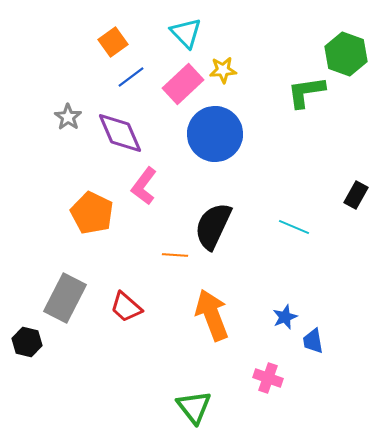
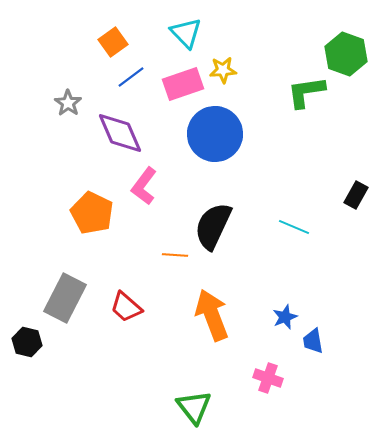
pink rectangle: rotated 24 degrees clockwise
gray star: moved 14 px up
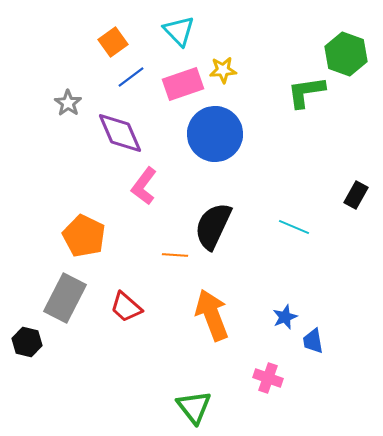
cyan triangle: moved 7 px left, 2 px up
orange pentagon: moved 8 px left, 23 px down
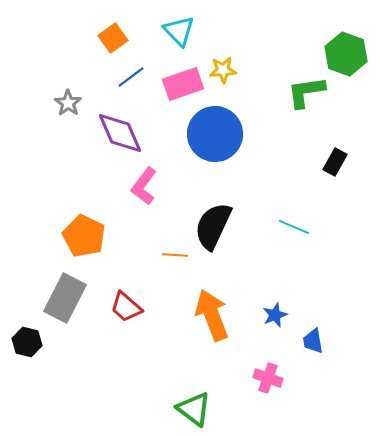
orange square: moved 4 px up
black rectangle: moved 21 px left, 33 px up
blue star: moved 10 px left, 2 px up
green triangle: moved 2 px down; rotated 15 degrees counterclockwise
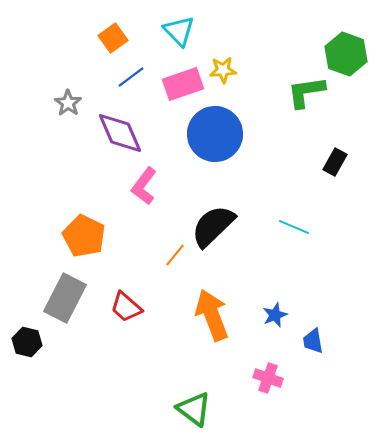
black semicircle: rotated 21 degrees clockwise
orange line: rotated 55 degrees counterclockwise
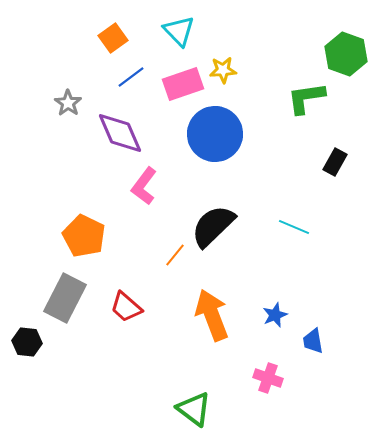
green L-shape: moved 6 px down
black hexagon: rotated 8 degrees counterclockwise
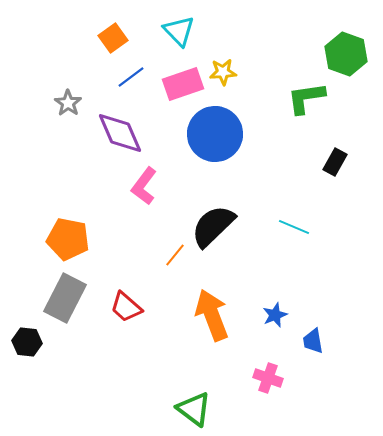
yellow star: moved 2 px down
orange pentagon: moved 16 px left, 3 px down; rotated 15 degrees counterclockwise
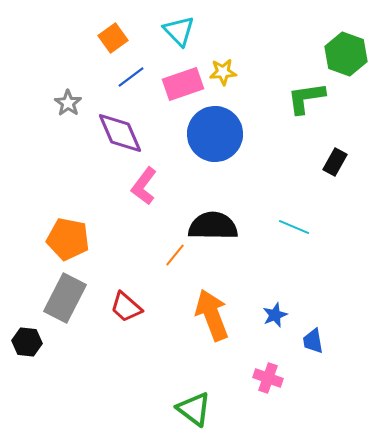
black semicircle: rotated 45 degrees clockwise
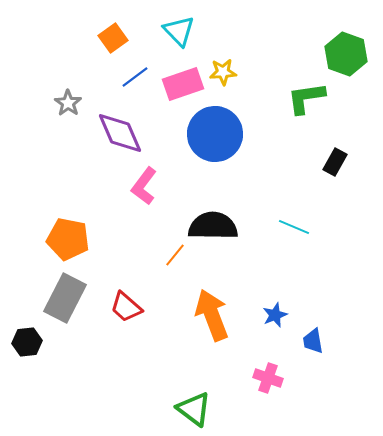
blue line: moved 4 px right
black hexagon: rotated 12 degrees counterclockwise
